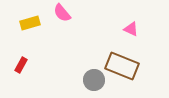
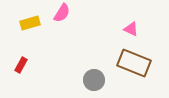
pink semicircle: rotated 108 degrees counterclockwise
brown rectangle: moved 12 px right, 3 px up
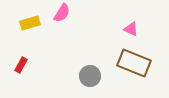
gray circle: moved 4 px left, 4 px up
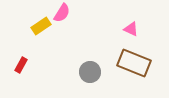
yellow rectangle: moved 11 px right, 3 px down; rotated 18 degrees counterclockwise
gray circle: moved 4 px up
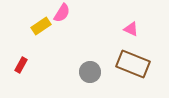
brown rectangle: moved 1 px left, 1 px down
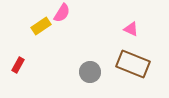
red rectangle: moved 3 px left
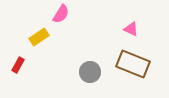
pink semicircle: moved 1 px left, 1 px down
yellow rectangle: moved 2 px left, 11 px down
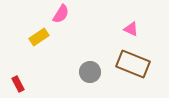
red rectangle: moved 19 px down; rotated 56 degrees counterclockwise
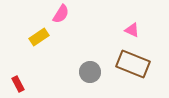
pink triangle: moved 1 px right, 1 px down
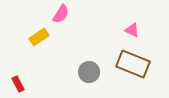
gray circle: moved 1 px left
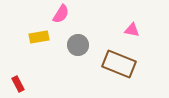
pink triangle: rotated 14 degrees counterclockwise
yellow rectangle: rotated 24 degrees clockwise
brown rectangle: moved 14 px left
gray circle: moved 11 px left, 27 px up
